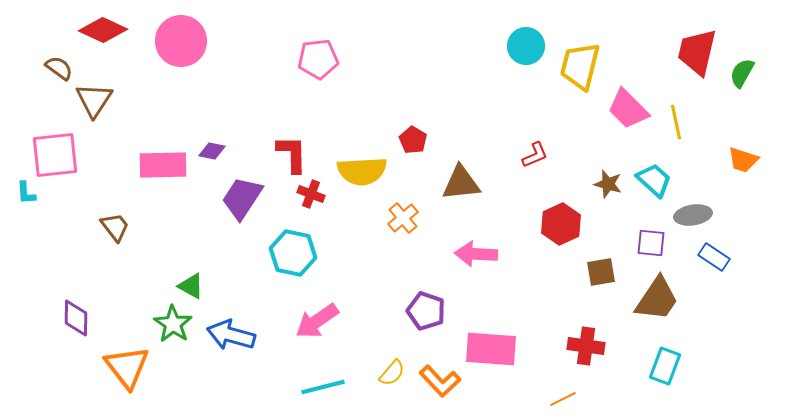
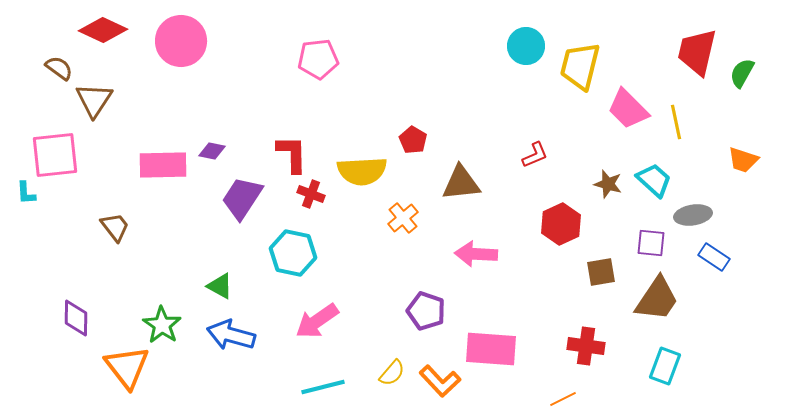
green triangle at (191, 286): moved 29 px right
green star at (173, 324): moved 11 px left, 1 px down
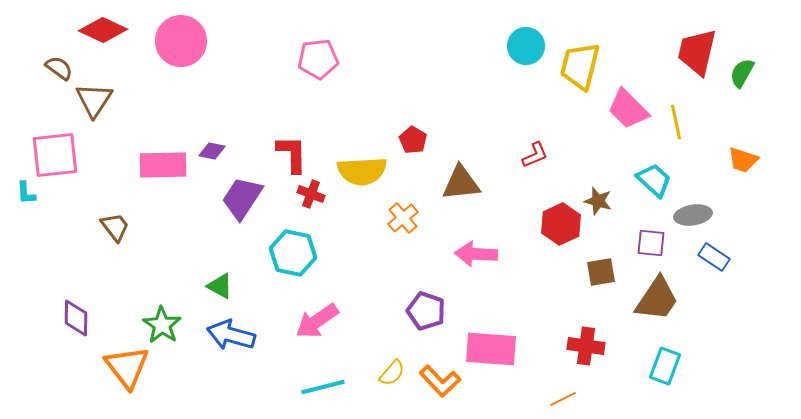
brown star at (608, 184): moved 10 px left, 17 px down
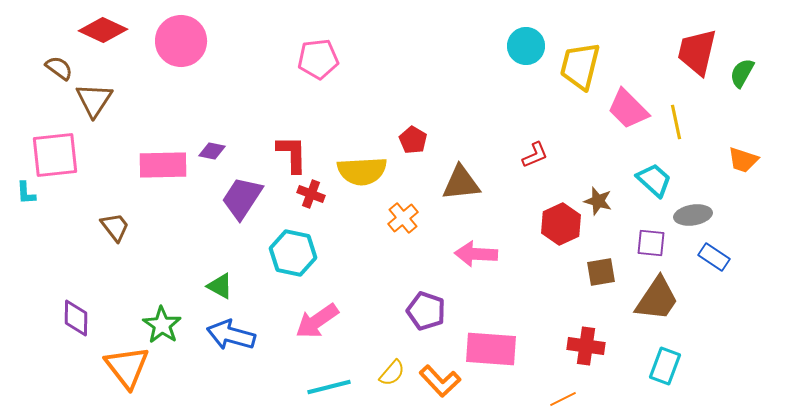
cyan line at (323, 387): moved 6 px right
